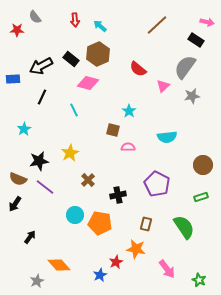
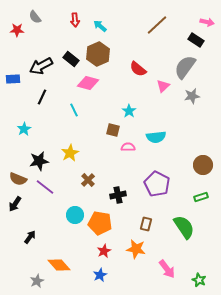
cyan semicircle at (167, 137): moved 11 px left
red star at (116, 262): moved 12 px left, 11 px up
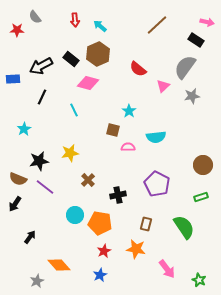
yellow star at (70, 153): rotated 18 degrees clockwise
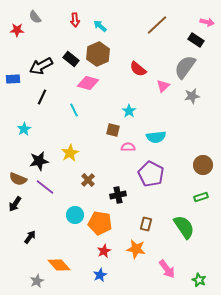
yellow star at (70, 153): rotated 18 degrees counterclockwise
purple pentagon at (157, 184): moved 6 px left, 10 px up
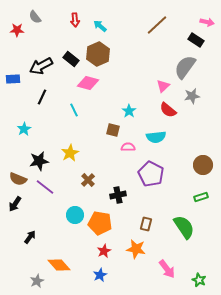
red semicircle at (138, 69): moved 30 px right, 41 px down
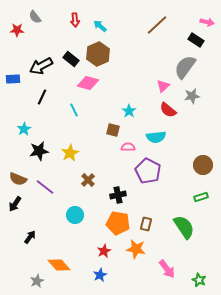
black star at (39, 161): moved 10 px up
purple pentagon at (151, 174): moved 3 px left, 3 px up
orange pentagon at (100, 223): moved 18 px right
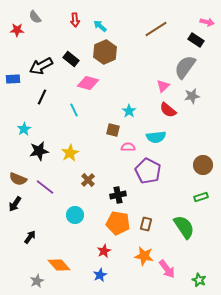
brown line at (157, 25): moved 1 px left, 4 px down; rotated 10 degrees clockwise
brown hexagon at (98, 54): moved 7 px right, 2 px up
orange star at (136, 249): moved 8 px right, 7 px down
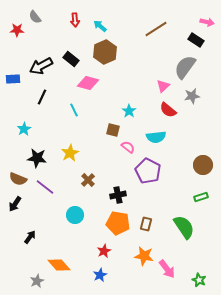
pink semicircle at (128, 147): rotated 40 degrees clockwise
black star at (39, 151): moved 2 px left, 7 px down; rotated 18 degrees clockwise
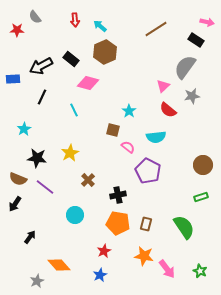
green star at (199, 280): moved 1 px right, 9 px up
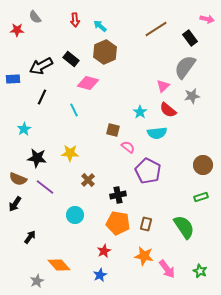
pink arrow at (207, 22): moved 3 px up
black rectangle at (196, 40): moved 6 px left, 2 px up; rotated 21 degrees clockwise
cyan star at (129, 111): moved 11 px right, 1 px down
cyan semicircle at (156, 137): moved 1 px right, 4 px up
yellow star at (70, 153): rotated 30 degrees clockwise
